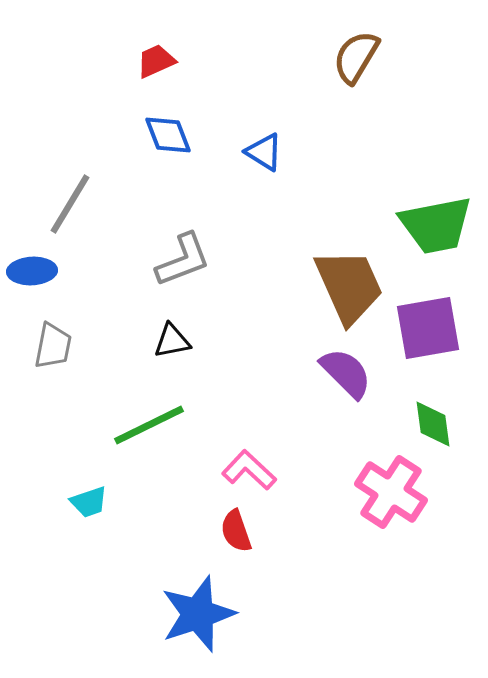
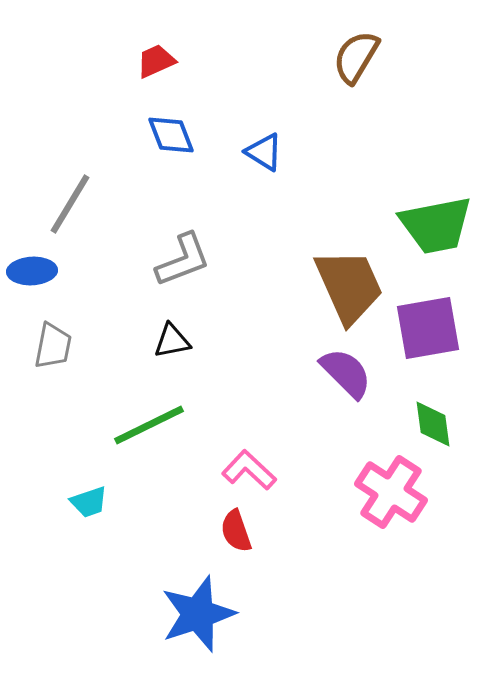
blue diamond: moved 3 px right
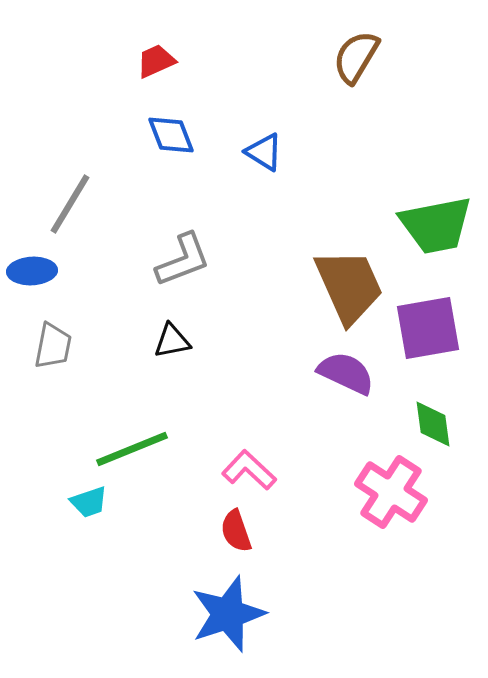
purple semicircle: rotated 20 degrees counterclockwise
green line: moved 17 px left, 24 px down; rotated 4 degrees clockwise
blue star: moved 30 px right
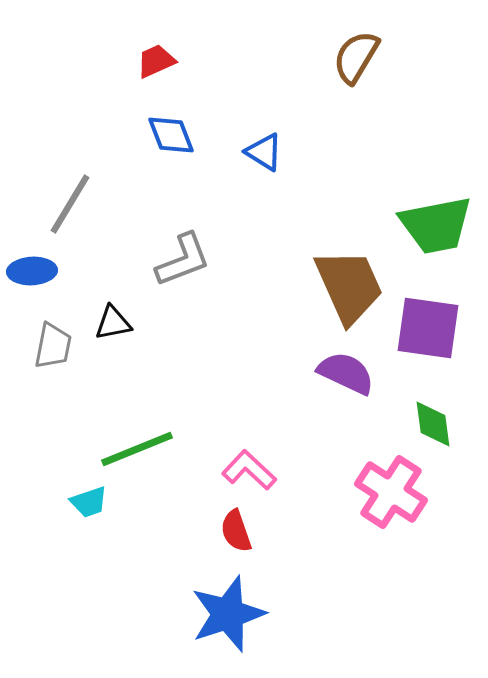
purple square: rotated 18 degrees clockwise
black triangle: moved 59 px left, 18 px up
green line: moved 5 px right
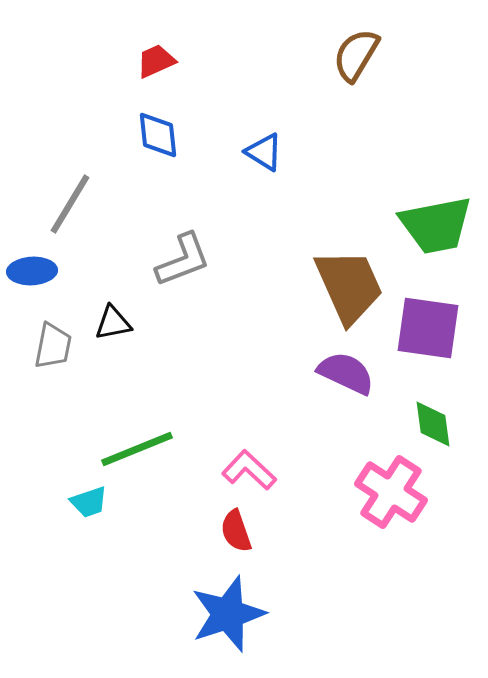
brown semicircle: moved 2 px up
blue diamond: moved 13 px left; rotated 15 degrees clockwise
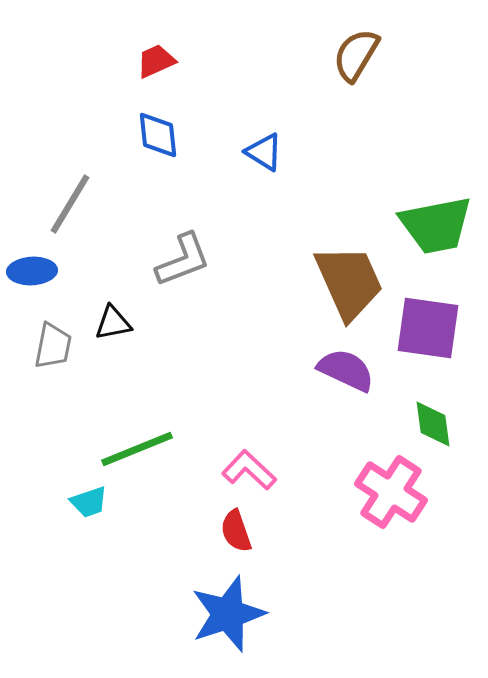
brown trapezoid: moved 4 px up
purple semicircle: moved 3 px up
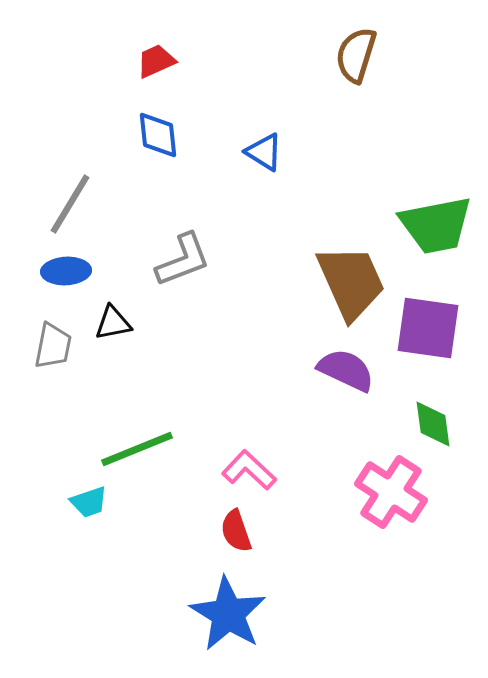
brown semicircle: rotated 14 degrees counterclockwise
blue ellipse: moved 34 px right
brown trapezoid: moved 2 px right
blue star: rotated 22 degrees counterclockwise
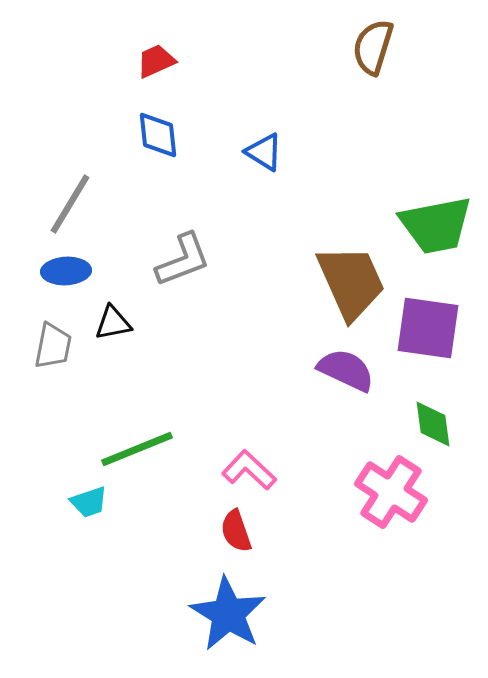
brown semicircle: moved 17 px right, 8 px up
